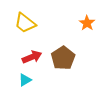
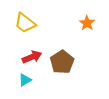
brown pentagon: moved 1 px left, 4 px down
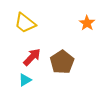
red arrow: rotated 24 degrees counterclockwise
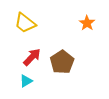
cyan triangle: moved 1 px right, 1 px down
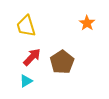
yellow trapezoid: moved 1 px right, 3 px down; rotated 35 degrees clockwise
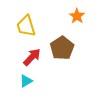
orange star: moved 10 px left, 7 px up
brown pentagon: moved 14 px up
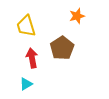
orange star: rotated 21 degrees clockwise
red arrow: moved 1 px down; rotated 54 degrees counterclockwise
cyan triangle: moved 3 px down
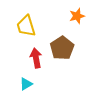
red arrow: moved 4 px right
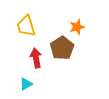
orange star: moved 11 px down
